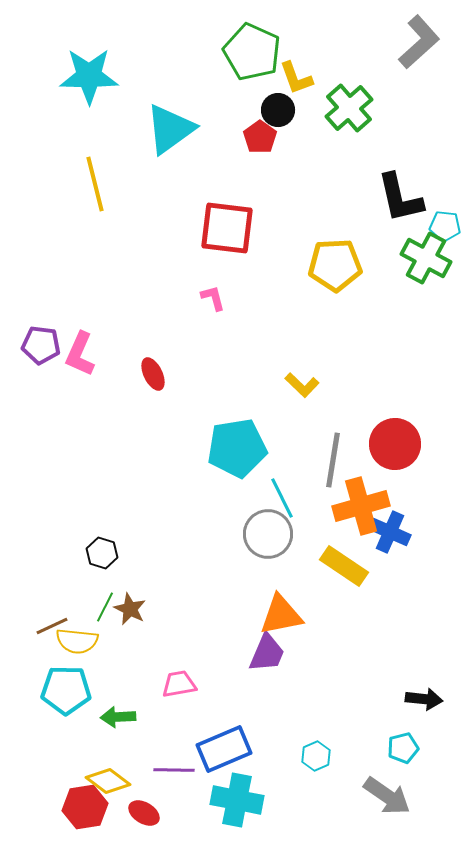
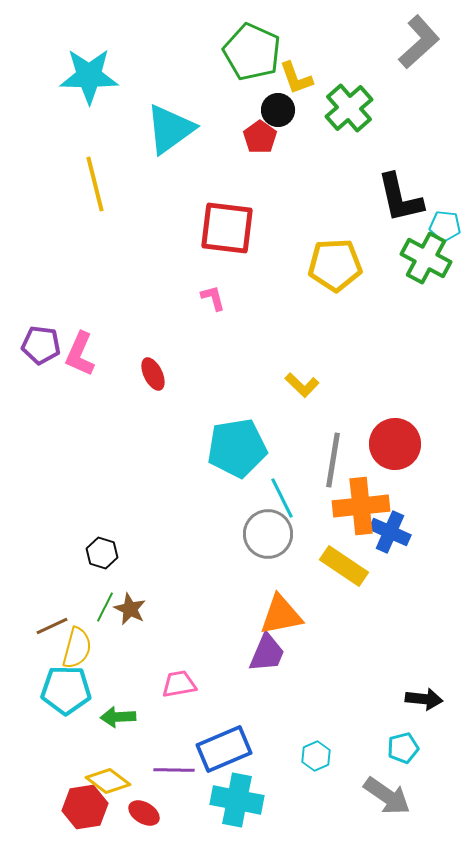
orange cross at (361, 506): rotated 10 degrees clockwise
yellow semicircle at (77, 641): moved 7 px down; rotated 81 degrees counterclockwise
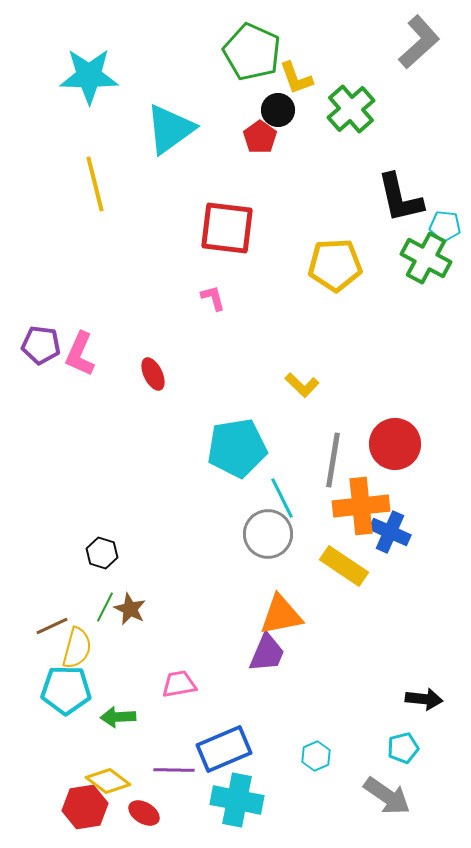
green cross at (349, 108): moved 2 px right, 1 px down
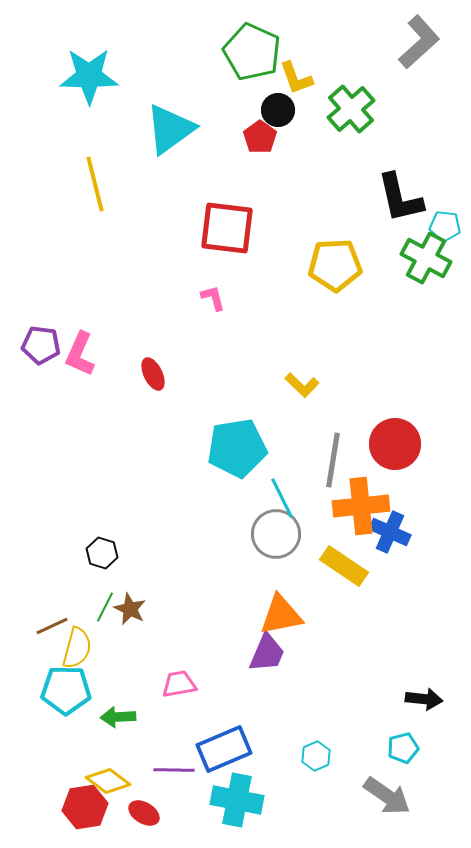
gray circle at (268, 534): moved 8 px right
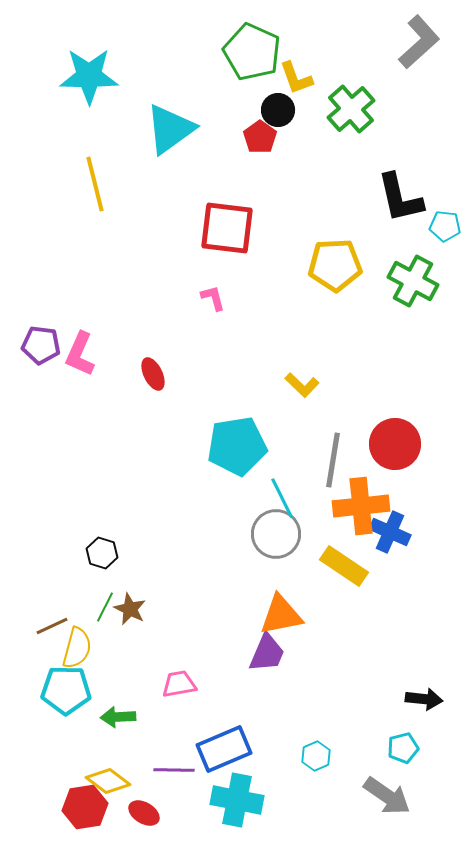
green cross at (426, 258): moved 13 px left, 23 px down
cyan pentagon at (237, 448): moved 2 px up
